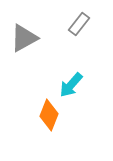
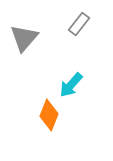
gray triangle: rotated 20 degrees counterclockwise
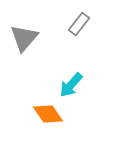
orange diamond: moved 1 px left, 1 px up; rotated 56 degrees counterclockwise
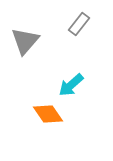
gray triangle: moved 1 px right, 3 px down
cyan arrow: rotated 8 degrees clockwise
